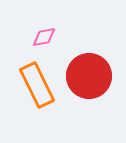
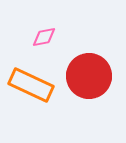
orange rectangle: moved 6 px left; rotated 39 degrees counterclockwise
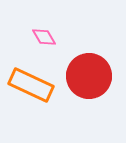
pink diamond: rotated 70 degrees clockwise
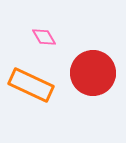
red circle: moved 4 px right, 3 px up
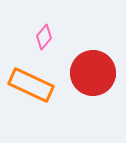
pink diamond: rotated 70 degrees clockwise
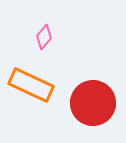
red circle: moved 30 px down
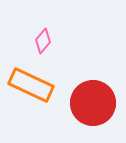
pink diamond: moved 1 px left, 4 px down
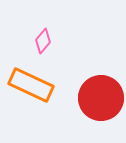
red circle: moved 8 px right, 5 px up
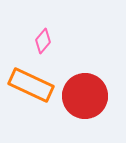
red circle: moved 16 px left, 2 px up
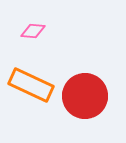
pink diamond: moved 10 px left, 10 px up; rotated 55 degrees clockwise
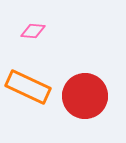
orange rectangle: moved 3 px left, 2 px down
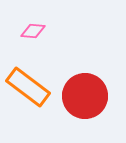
orange rectangle: rotated 12 degrees clockwise
